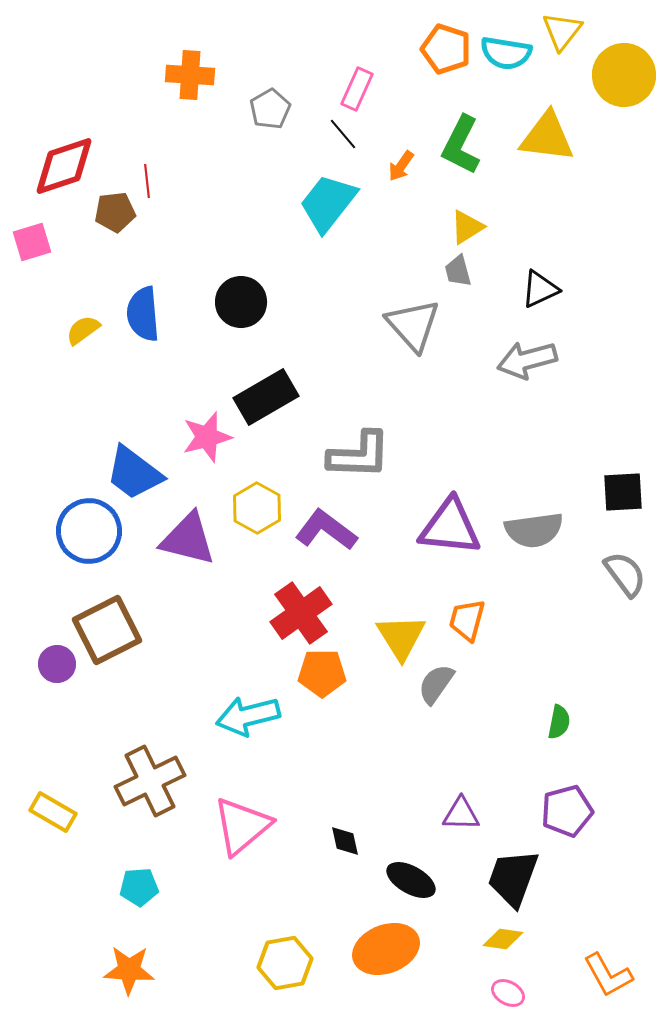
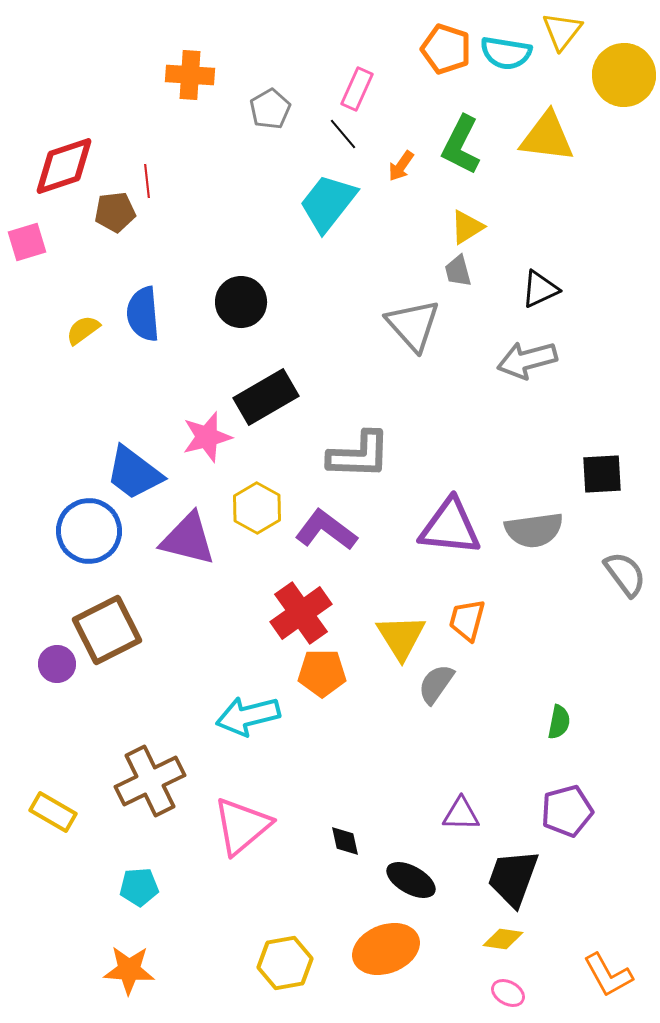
pink square at (32, 242): moved 5 px left
black square at (623, 492): moved 21 px left, 18 px up
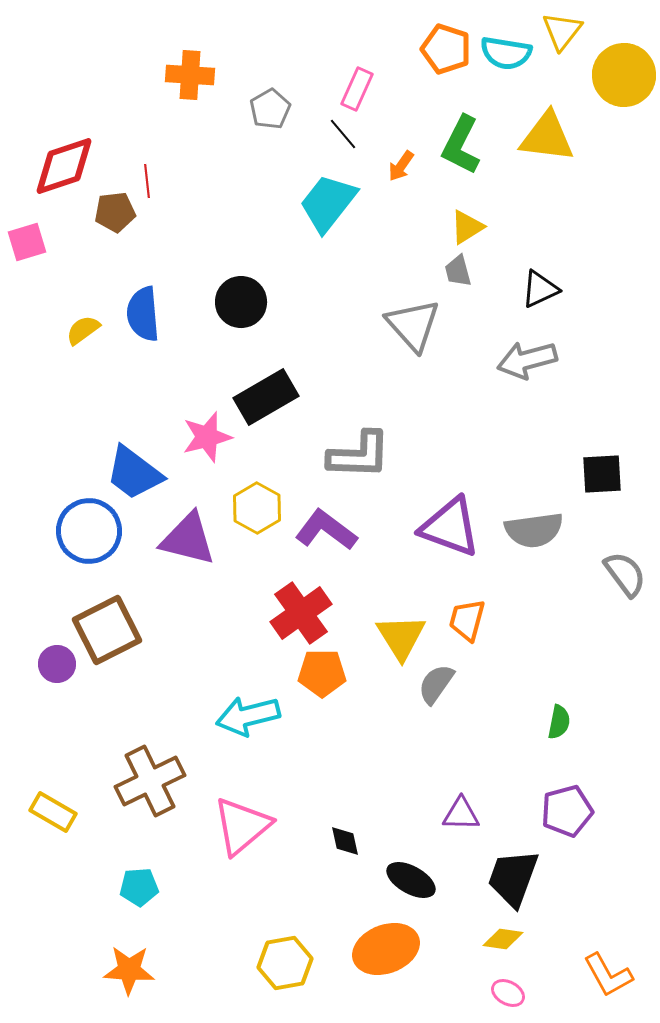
purple triangle at (450, 527): rotated 14 degrees clockwise
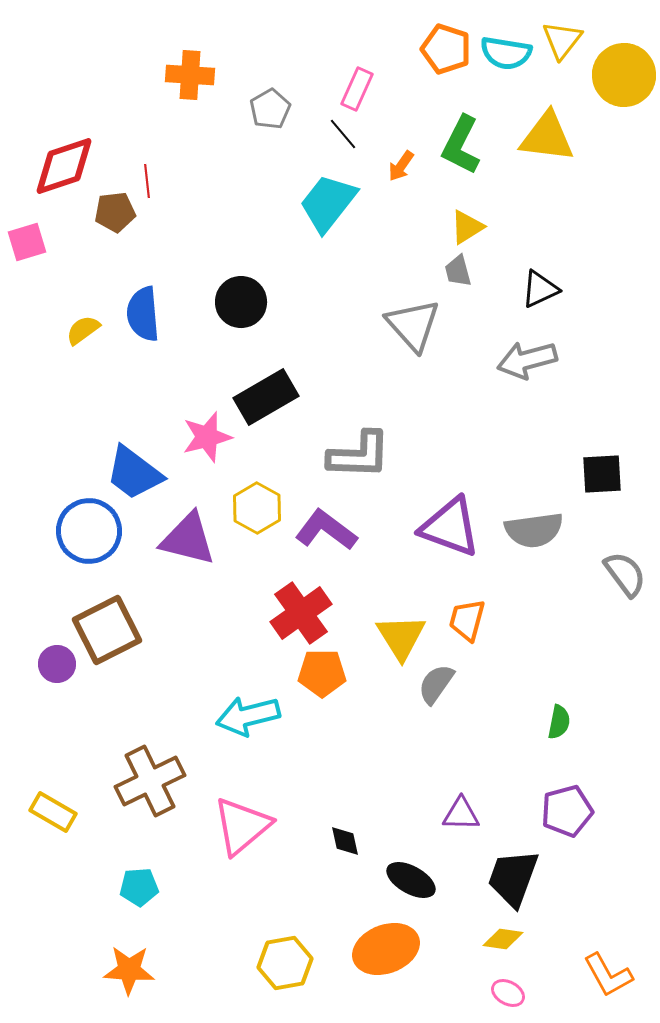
yellow triangle at (562, 31): moved 9 px down
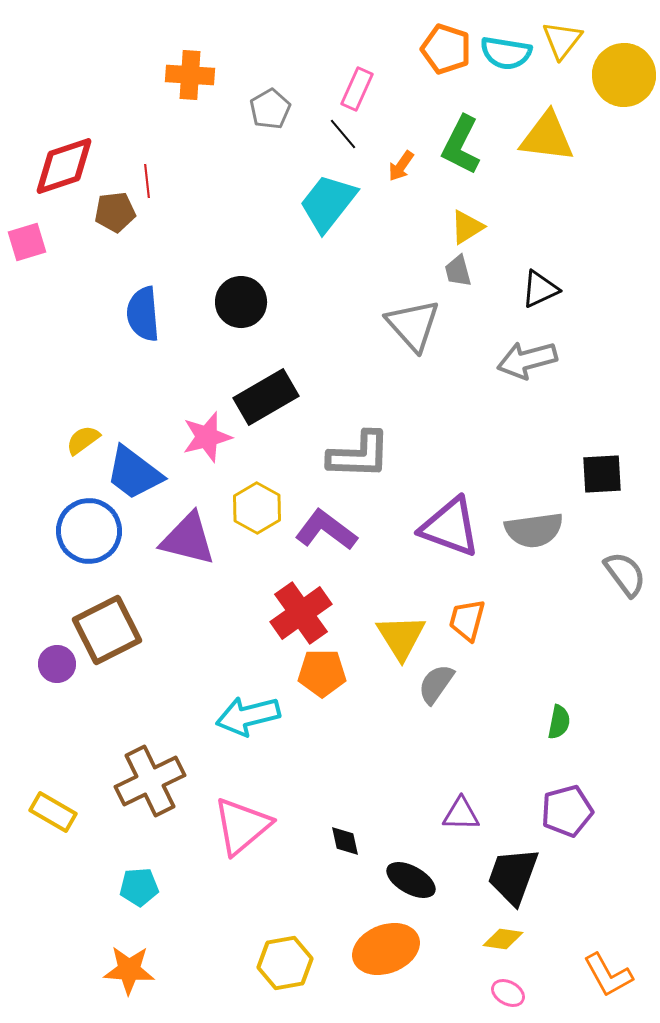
yellow semicircle at (83, 330): moved 110 px down
black trapezoid at (513, 878): moved 2 px up
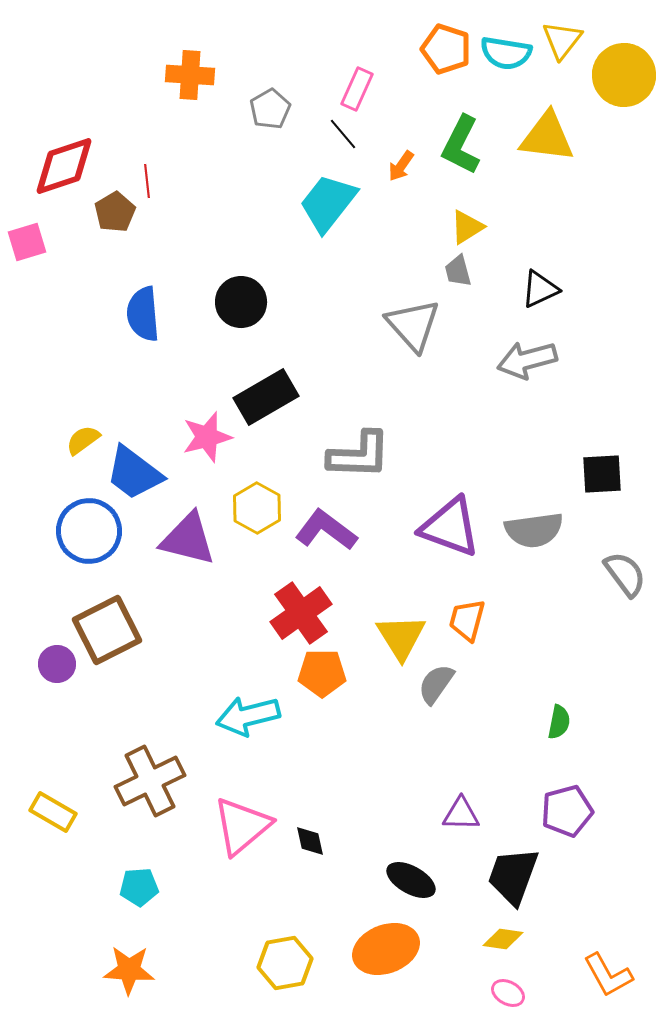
brown pentagon at (115, 212): rotated 24 degrees counterclockwise
black diamond at (345, 841): moved 35 px left
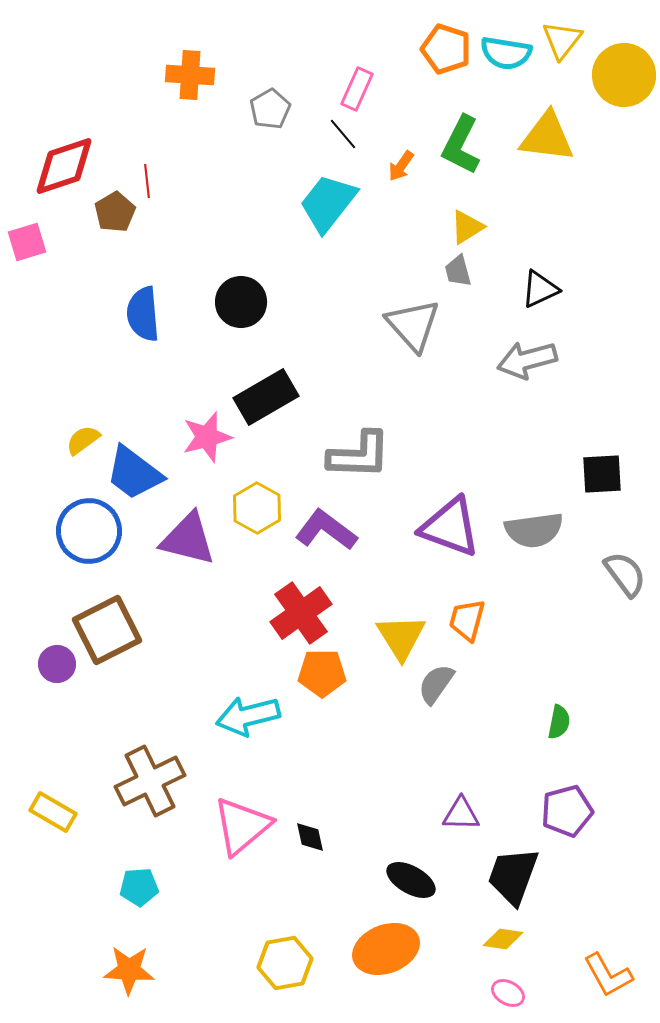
black diamond at (310, 841): moved 4 px up
